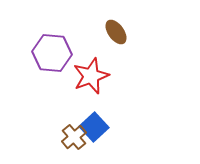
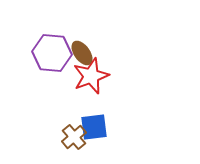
brown ellipse: moved 34 px left, 21 px down
blue square: rotated 36 degrees clockwise
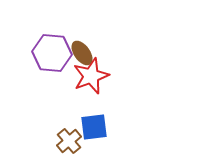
brown cross: moved 5 px left, 4 px down
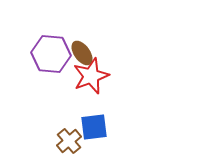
purple hexagon: moved 1 px left, 1 px down
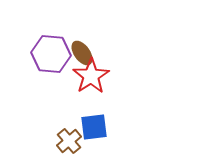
red star: rotated 12 degrees counterclockwise
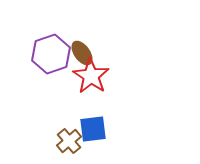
purple hexagon: rotated 24 degrees counterclockwise
red star: rotated 6 degrees counterclockwise
blue square: moved 1 px left, 2 px down
